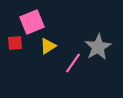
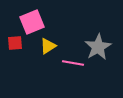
pink line: rotated 65 degrees clockwise
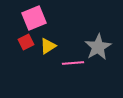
pink square: moved 2 px right, 4 px up
red square: moved 11 px right, 1 px up; rotated 21 degrees counterclockwise
pink line: rotated 15 degrees counterclockwise
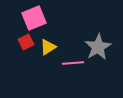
yellow triangle: moved 1 px down
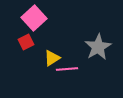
pink square: rotated 20 degrees counterclockwise
yellow triangle: moved 4 px right, 11 px down
pink line: moved 6 px left, 6 px down
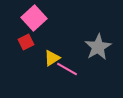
pink line: rotated 35 degrees clockwise
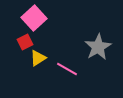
red square: moved 1 px left
yellow triangle: moved 14 px left
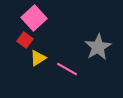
red square: moved 2 px up; rotated 28 degrees counterclockwise
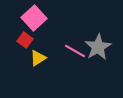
pink line: moved 8 px right, 18 px up
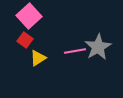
pink square: moved 5 px left, 2 px up
pink line: rotated 40 degrees counterclockwise
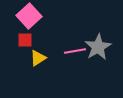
red square: rotated 35 degrees counterclockwise
